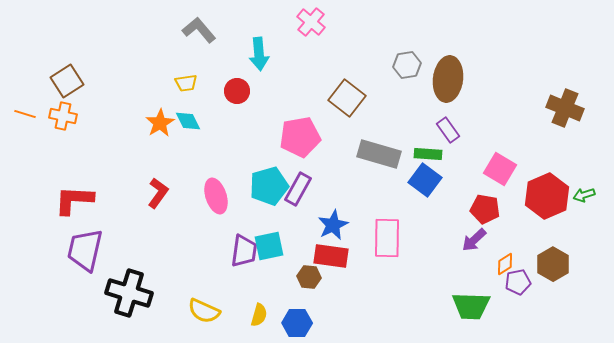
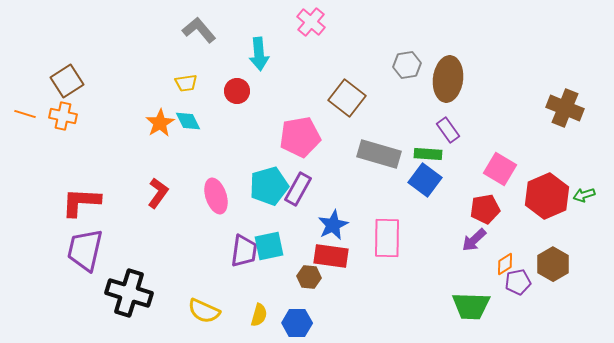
red L-shape at (74, 200): moved 7 px right, 2 px down
red pentagon at (485, 209): rotated 20 degrees counterclockwise
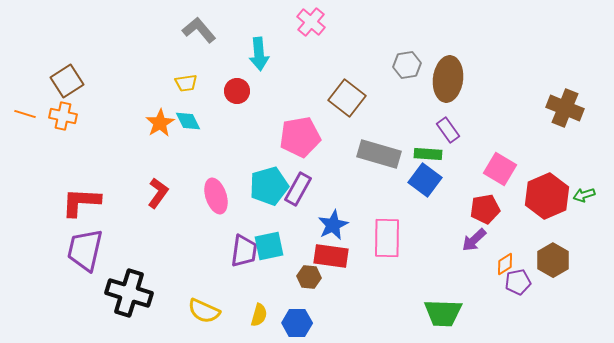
brown hexagon at (553, 264): moved 4 px up
green trapezoid at (471, 306): moved 28 px left, 7 px down
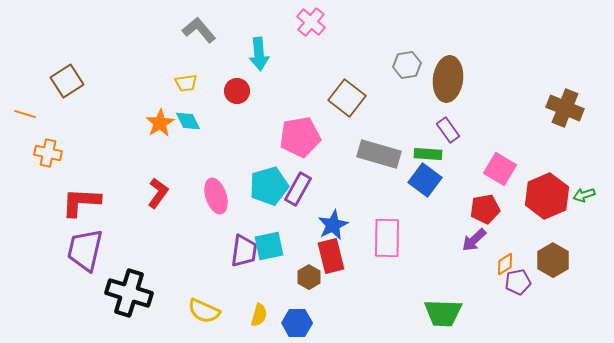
orange cross at (63, 116): moved 15 px left, 37 px down
red rectangle at (331, 256): rotated 68 degrees clockwise
brown hexagon at (309, 277): rotated 25 degrees clockwise
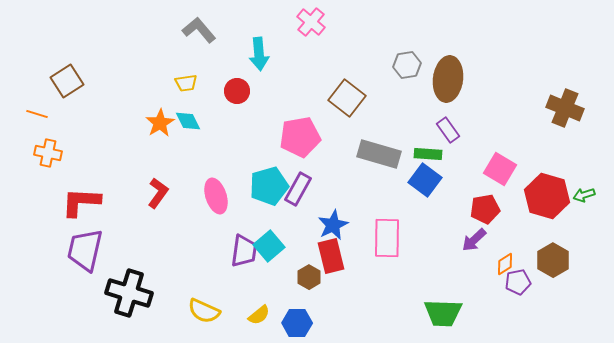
orange line at (25, 114): moved 12 px right
red hexagon at (547, 196): rotated 21 degrees counterclockwise
cyan square at (269, 246): rotated 28 degrees counterclockwise
yellow semicircle at (259, 315): rotated 35 degrees clockwise
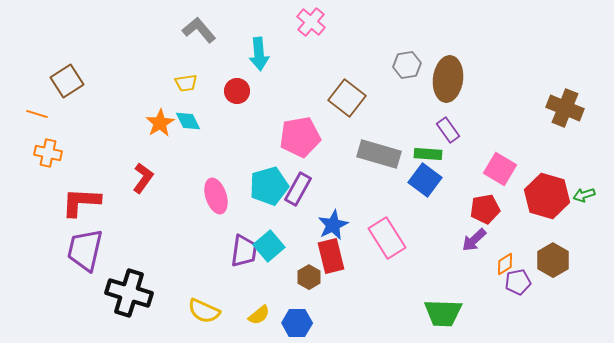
red L-shape at (158, 193): moved 15 px left, 15 px up
pink rectangle at (387, 238): rotated 33 degrees counterclockwise
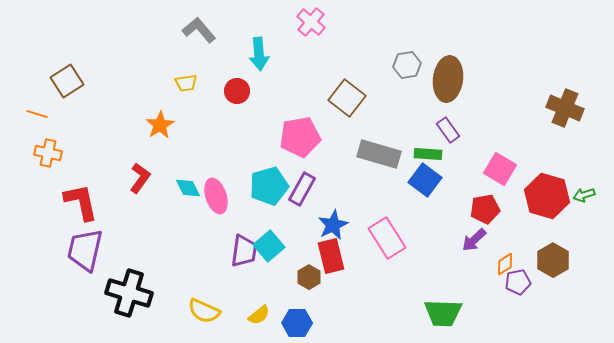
cyan diamond at (188, 121): moved 67 px down
orange star at (160, 123): moved 2 px down
red L-shape at (143, 178): moved 3 px left
purple rectangle at (298, 189): moved 4 px right
red L-shape at (81, 202): rotated 75 degrees clockwise
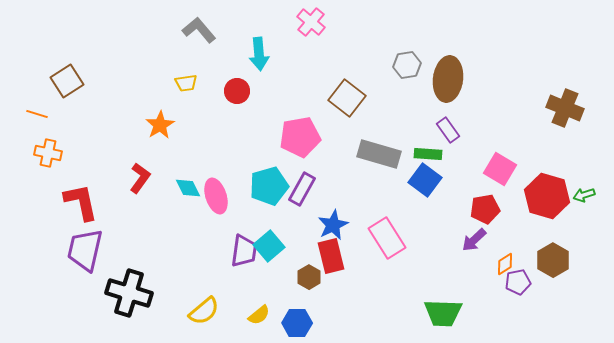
yellow semicircle at (204, 311): rotated 64 degrees counterclockwise
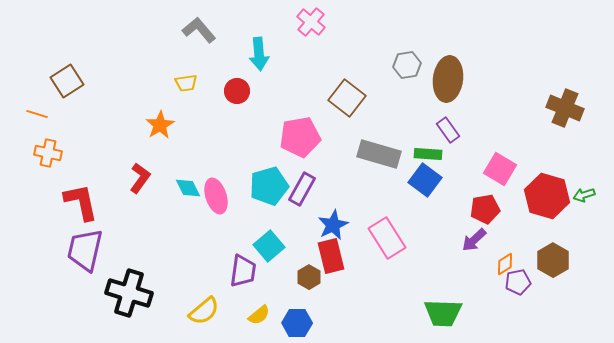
purple trapezoid at (244, 251): moved 1 px left, 20 px down
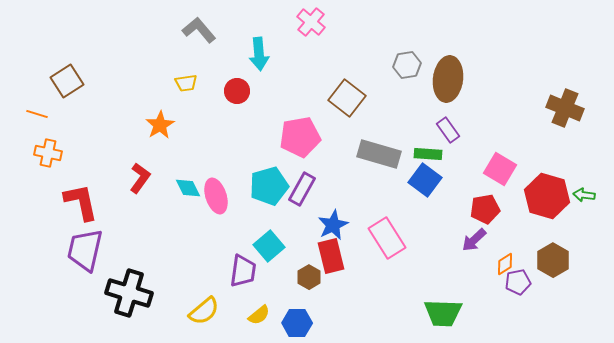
green arrow at (584, 195): rotated 25 degrees clockwise
